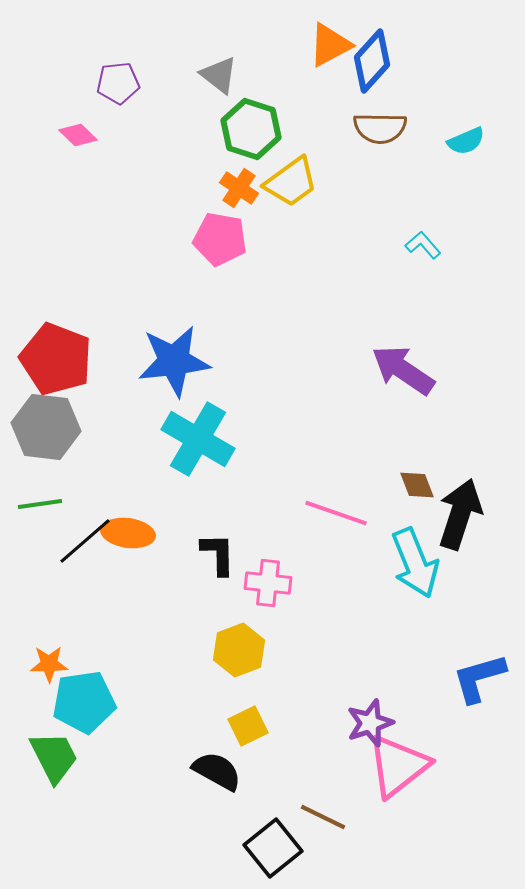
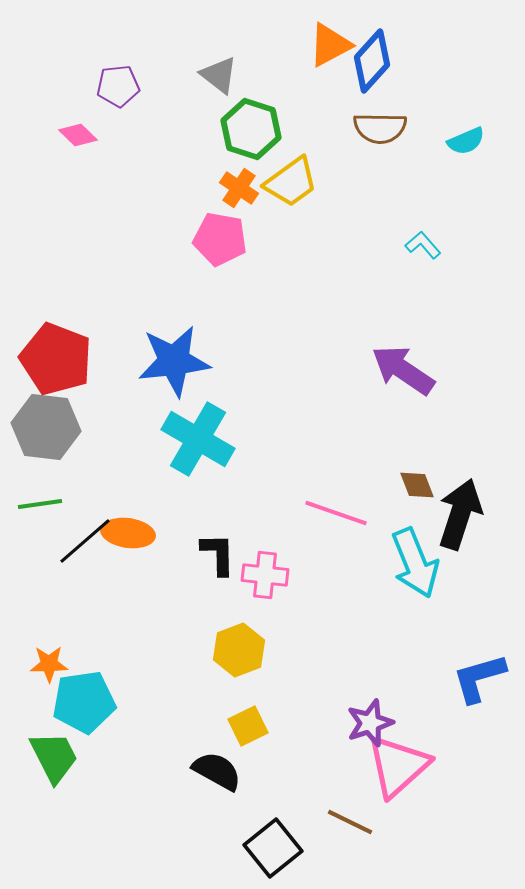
purple pentagon: moved 3 px down
pink cross: moved 3 px left, 8 px up
pink triangle: rotated 4 degrees counterclockwise
brown line: moved 27 px right, 5 px down
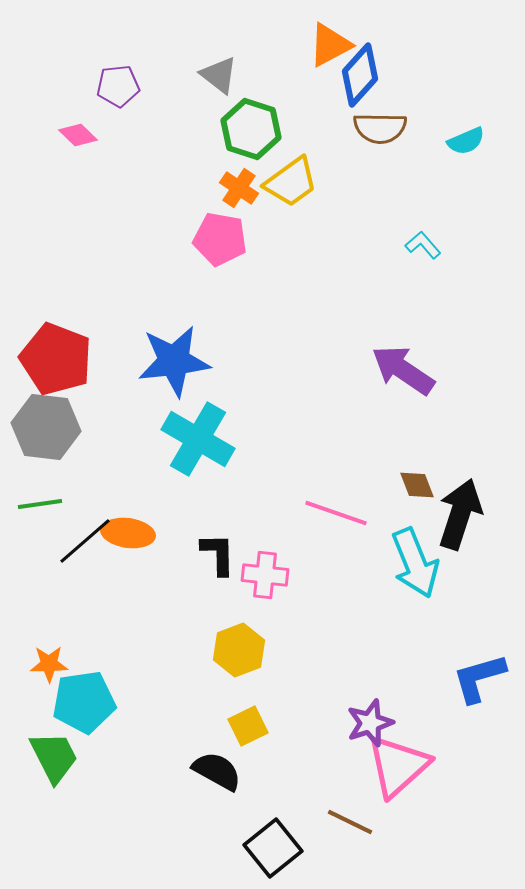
blue diamond: moved 12 px left, 14 px down
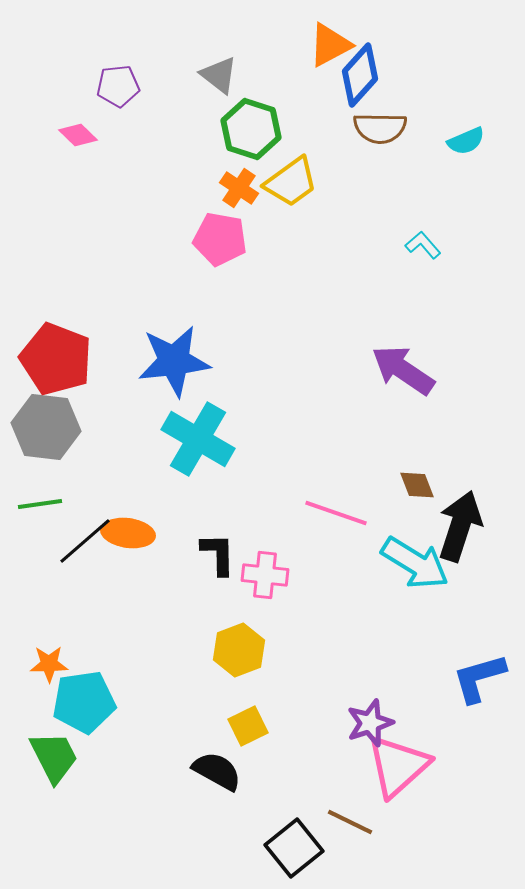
black arrow: moved 12 px down
cyan arrow: rotated 36 degrees counterclockwise
black square: moved 21 px right
